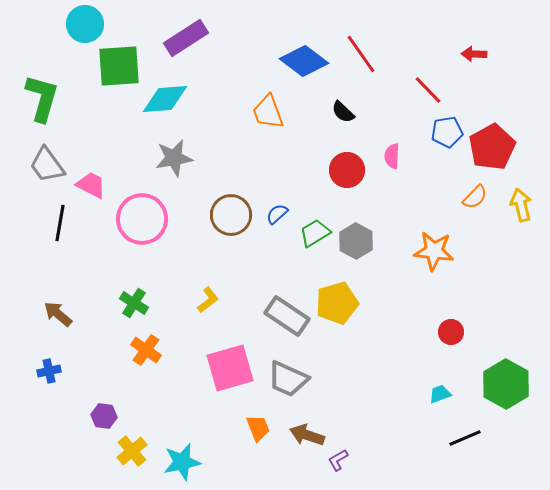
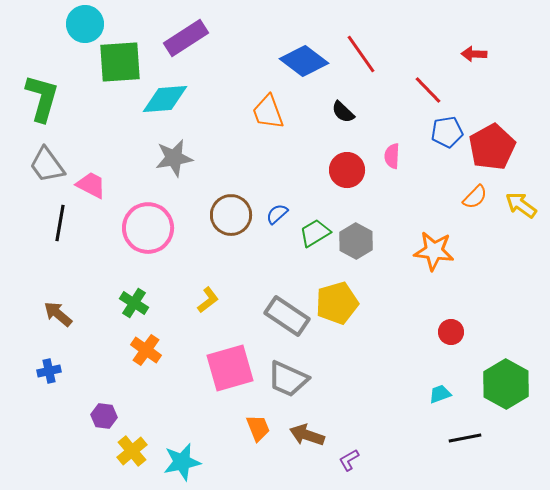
green square at (119, 66): moved 1 px right, 4 px up
yellow arrow at (521, 205): rotated 40 degrees counterclockwise
pink circle at (142, 219): moved 6 px right, 9 px down
black line at (465, 438): rotated 12 degrees clockwise
purple L-shape at (338, 460): moved 11 px right
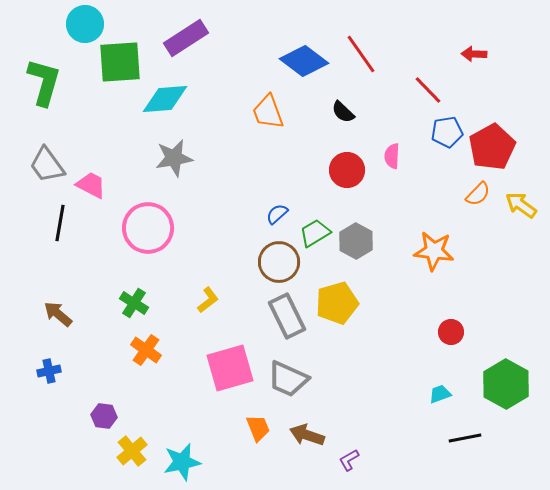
green L-shape at (42, 98): moved 2 px right, 16 px up
orange semicircle at (475, 197): moved 3 px right, 3 px up
brown circle at (231, 215): moved 48 px right, 47 px down
gray rectangle at (287, 316): rotated 30 degrees clockwise
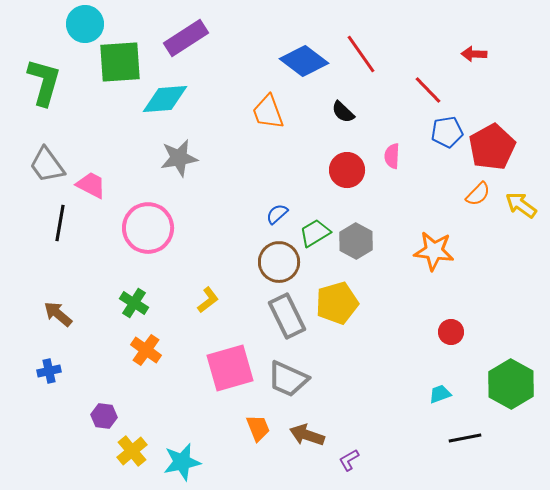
gray star at (174, 158): moved 5 px right
green hexagon at (506, 384): moved 5 px right
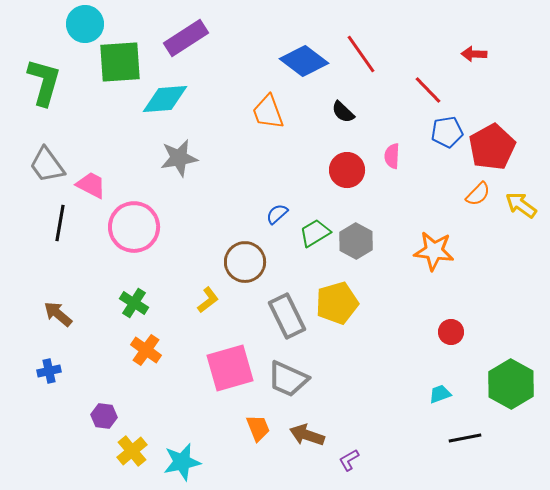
pink circle at (148, 228): moved 14 px left, 1 px up
brown circle at (279, 262): moved 34 px left
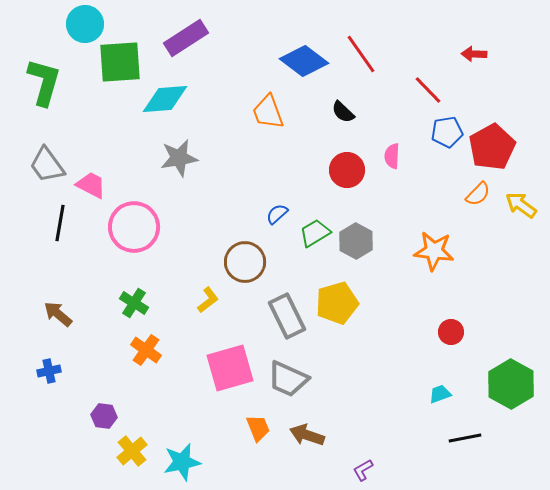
purple L-shape at (349, 460): moved 14 px right, 10 px down
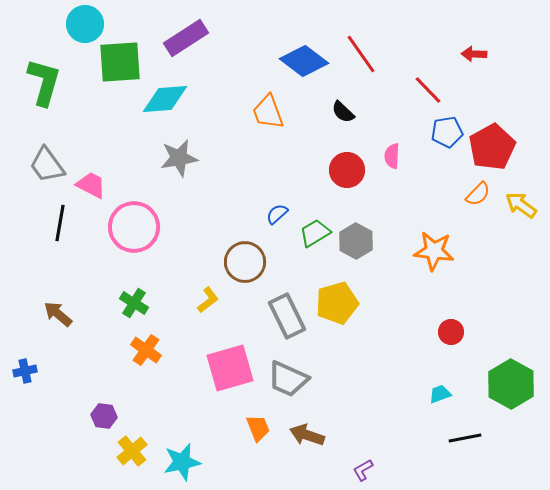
blue cross at (49, 371): moved 24 px left
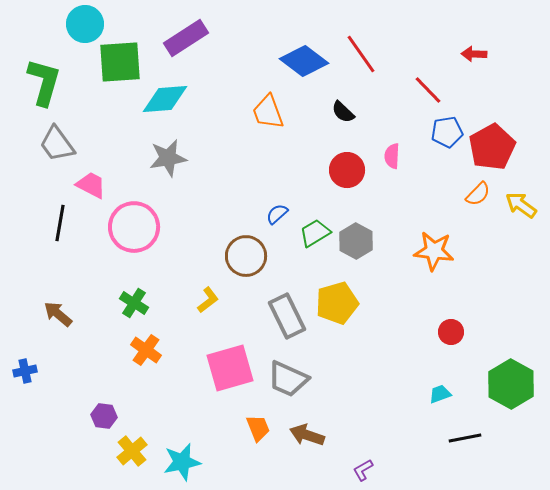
gray star at (179, 158): moved 11 px left
gray trapezoid at (47, 165): moved 10 px right, 21 px up
brown circle at (245, 262): moved 1 px right, 6 px up
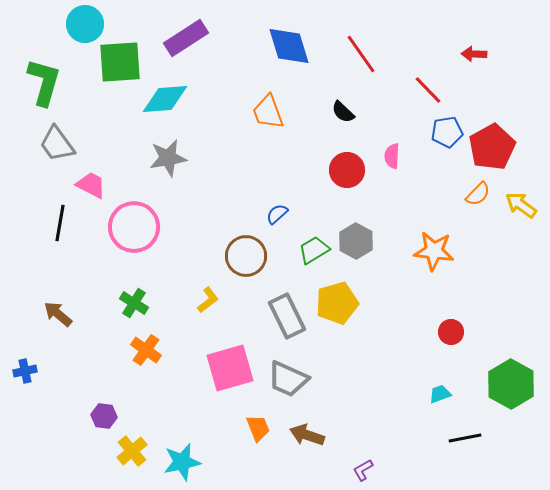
blue diamond at (304, 61): moved 15 px left, 15 px up; rotated 36 degrees clockwise
green trapezoid at (315, 233): moved 1 px left, 17 px down
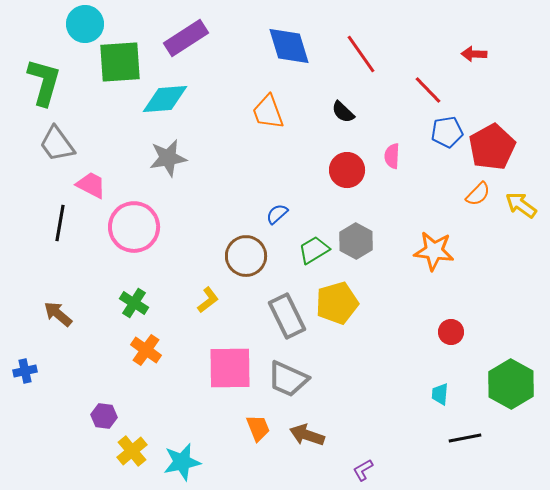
pink square at (230, 368): rotated 15 degrees clockwise
cyan trapezoid at (440, 394): rotated 65 degrees counterclockwise
